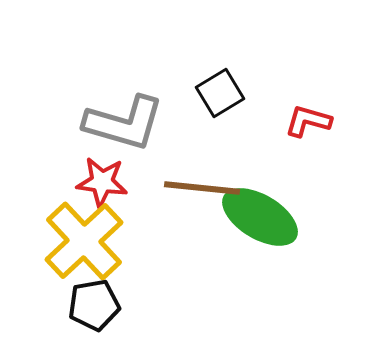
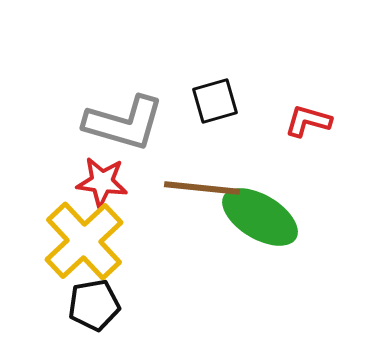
black square: moved 5 px left, 8 px down; rotated 15 degrees clockwise
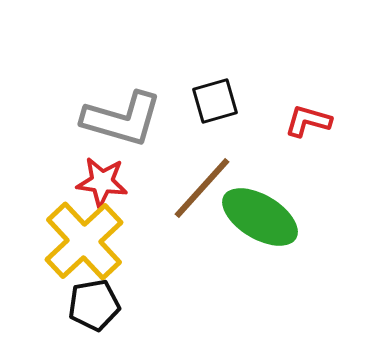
gray L-shape: moved 2 px left, 4 px up
brown line: rotated 54 degrees counterclockwise
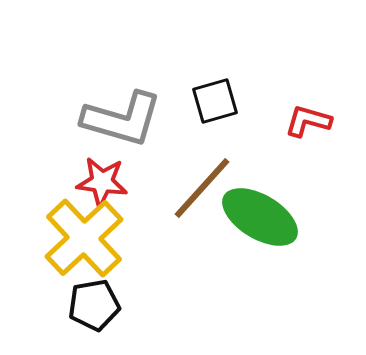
yellow cross: moved 3 px up
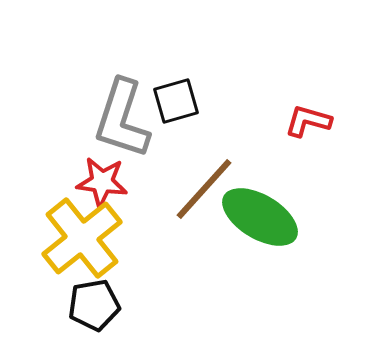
black square: moved 39 px left
gray L-shape: rotated 92 degrees clockwise
brown line: moved 2 px right, 1 px down
yellow cross: moved 2 px left; rotated 4 degrees clockwise
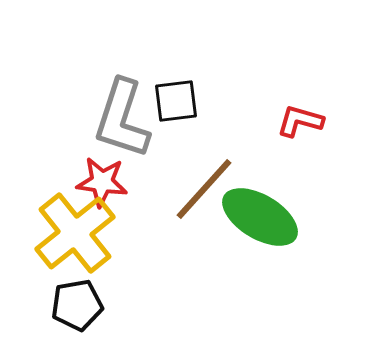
black square: rotated 9 degrees clockwise
red L-shape: moved 8 px left
yellow cross: moved 7 px left, 5 px up
black pentagon: moved 17 px left
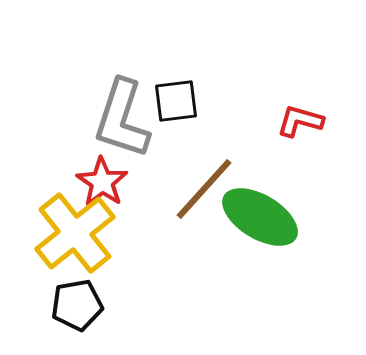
red star: rotated 27 degrees clockwise
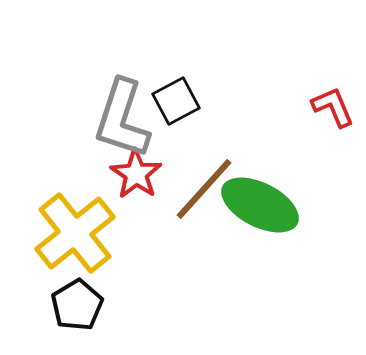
black square: rotated 21 degrees counterclockwise
red L-shape: moved 33 px right, 14 px up; rotated 51 degrees clockwise
red star: moved 34 px right, 8 px up
green ellipse: moved 12 px up; rotated 4 degrees counterclockwise
black pentagon: rotated 21 degrees counterclockwise
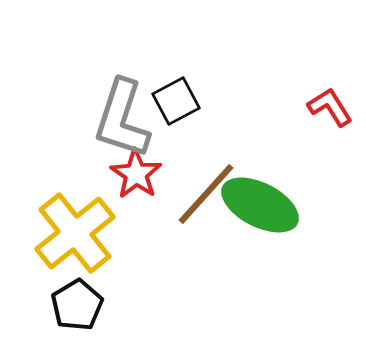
red L-shape: moved 3 px left; rotated 9 degrees counterclockwise
brown line: moved 2 px right, 5 px down
